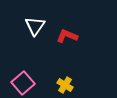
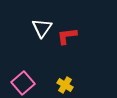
white triangle: moved 7 px right, 2 px down
red L-shape: rotated 30 degrees counterclockwise
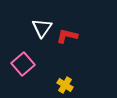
red L-shape: rotated 20 degrees clockwise
pink square: moved 19 px up
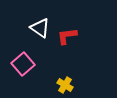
white triangle: moved 2 px left; rotated 30 degrees counterclockwise
red L-shape: rotated 20 degrees counterclockwise
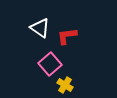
pink square: moved 27 px right
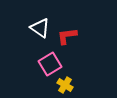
pink square: rotated 10 degrees clockwise
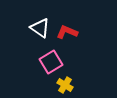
red L-shape: moved 4 px up; rotated 30 degrees clockwise
pink square: moved 1 px right, 2 px up
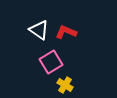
white triangle: moved 1 px left, 2 px down
red L-shape: moved 1 px left
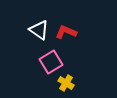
yellow cross: moved 1 px right, 2 px up
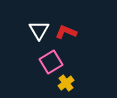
white triangle: rotated 25 degrees clockwise
yellow cross: rotated 21 degrees clockwise
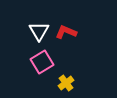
white triangle: moved 1 px down
pink square: moved 9 px left
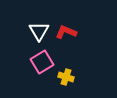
yellow cross: moved 6 px up; rotated 35 degrees counterclockwise
